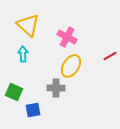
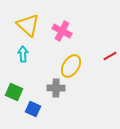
pink cross: moved 5 px left, 6 px up
blue square: moved 1 px up; rotated 35 degrees clockwise
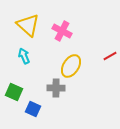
cyan arrow: moved 1 px right, 2 px down; rotated 21 degrees counterclockwise
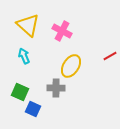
green square: moved 6 px right
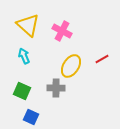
red line: moved 8 px left, 3 px down
green square: moved 2 px right, 1 px up
blue square: moved 2 px left, 8 px down
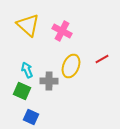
cyan arrow: moved 3 px right, 14 px down
yellow ellipse: rotated 10 degrees counterclockwise
gray cross: moved 7 px left, 7 px up
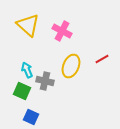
gray cross: moved 4 px left; rotated 12 degrees clockwise
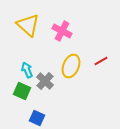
red line: moved 1 px left, 2 px down
gray cross: rotated 30 degrees clockwise
blue square: moved 6 px right, 1 px down
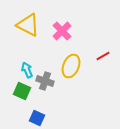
yellow triangle: rotated 15 degrees counterclockwise
pink cross: rotated 18 degrees clockwise
red line: moved 2 px right, 5 px up
gray cross: rotated 24 degrees counterclockwise
